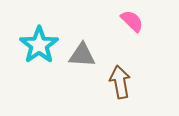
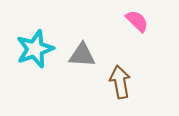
pink semicircle: moved 5 px right
cyan star: moved 4 px left, 4 px down; rotated 15 degrees clockwise
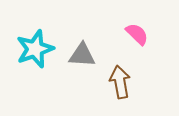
pink semicircle: moved 13 px down
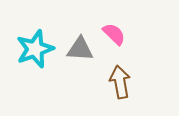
pink semicircle: moved 23 px left
gray triangle: moved 2 px left, 6 px up
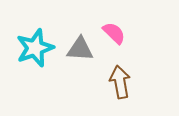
pink semicircle: moved 1 px up
cyan star: moved 1 px up
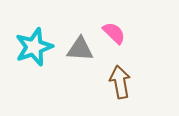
cyan star: moved 1 px left, 1 px up
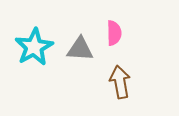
pink semicircle: rotated 45 degrees clockwise
cyan star: rotated 9 degrees counterclockwise
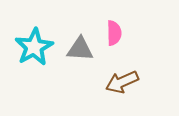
brown arrow: moved 2 px right; rotated 104 degrees counterclockwise
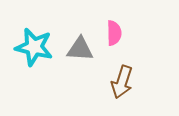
cyan star: rotated 30 degrees counterclockwise
brown arrow: rotated 48 degrees counterclockwise
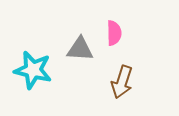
cyan star: moved 1 px left, 23 px down
